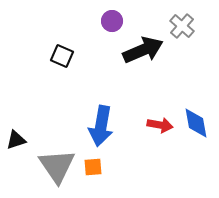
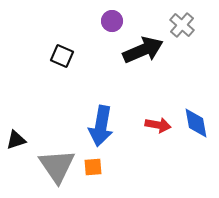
gray cross: moved 1 px up
red arrow: moved 2 px left
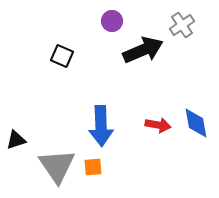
gray cross: rotated 15 degrees clockwise
blue arrow: rotated 12 degrees counterclockwise
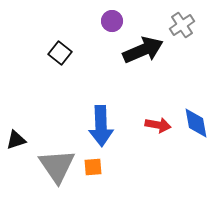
black square: moved 2 px left, 3 px up; rotated 15 degrees clockwise
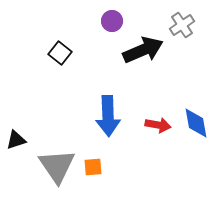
blue arrow: moved 7 px right, 10 px up
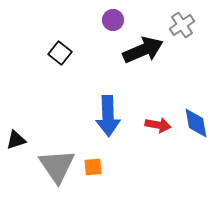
purple circle: moved 1 px right, 1 px up
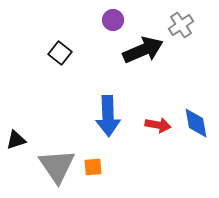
gray cross: moved 1 px left
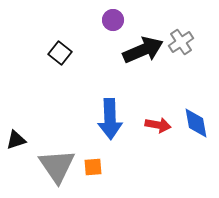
gray cross: moved 17 px down
blue arrow: moved 2 px right, 3 px down
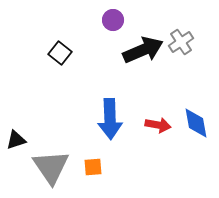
gray triangle: moved 6 px left, 1 px down
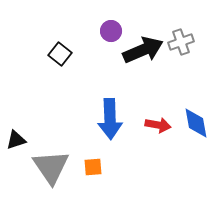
purple circle: moved 2 px left, 11 px down
gray cross: rotated 15 degrees clockwise
black square: moved 1 px down
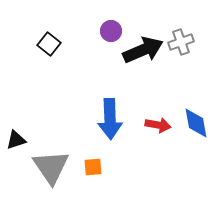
black square: moved 11 px left, 10 px up
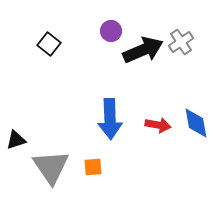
gray cross: rotated 15 degrees counterclockwise
